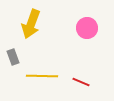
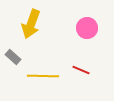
gray rectangle: rotated 28 degrees counterclockwise
yellow line: moved 1 px right
red line: moved 12 px up
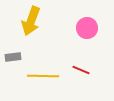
yellow arrow: moved 3 px up
gray rectangle: rotated 49 degrees counterclockwise
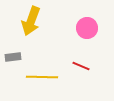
red line: moved 4 px up
yellow line: moved 1 px left, 1 px down
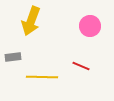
pink circle: moved 3 px right, 2 px up
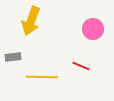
pink circle: moved 3 px right, 3 px down
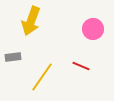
yellow line: rotated 56 degrees counterclockwise
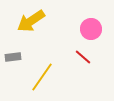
yellow arrow: rotated 36 degrees clockwise
pink circle: moved 2 px left
red line: moved 2 px right, 9 px up; rotated 18 degrees clockwise
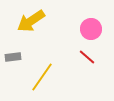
red line: moved 4 px right
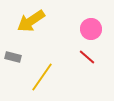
gray rectangle: rotated 21 degrees clockwise
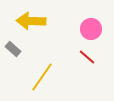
yellow arrow: rotated 36 degrees clockwise
gray rectangle: moved 8 px up; rotated 28 degrees clockwise
